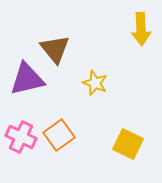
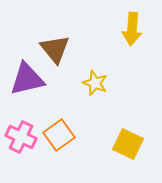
yellow arrow: moved 9 px left; rotated 8 degrees clockwise
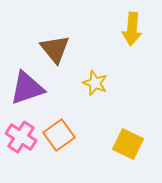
purple triangle: moved 9 px down; rotated 6 degrees counterclockwise
pink cross: rotated 8 degrees clockwise
